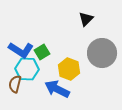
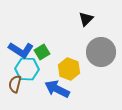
gray circle: moved 1 px left, 1 px up
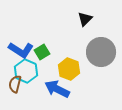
black triangle: moved 1 px left
cyan hexagon: moved 1 px left, 2 px down; rotated 20 degrees clockwise
